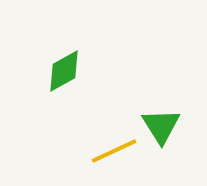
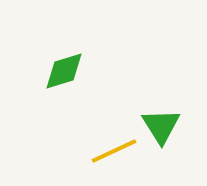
green diamond: rotated 12 degrees clockwise
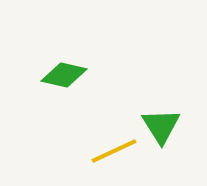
green diamond: moved 4 px down; rotated 30 degrees clockwise
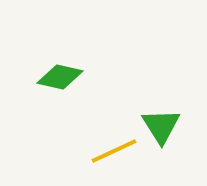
green diamond: moved 4 px left, 2 px down
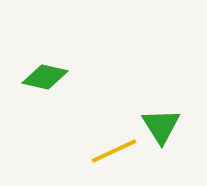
green diamond: moved 15 px left
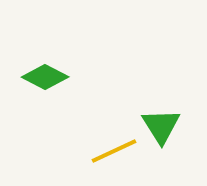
green diamond: rotated 15 degrees clockwise
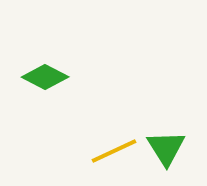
green triangle: moved 5 px right, 22 px down
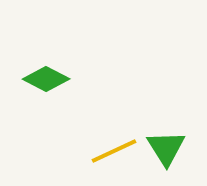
green diamond: moved 1 px right, 2 px down
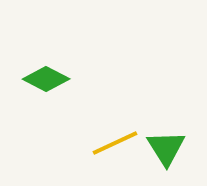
yellow line: moved 1 px right, 8 px up
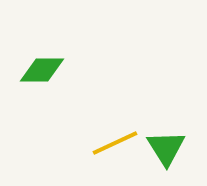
green diamond: moved 4 px left, 9 px up; rotated 27 degrees counterclockwise
